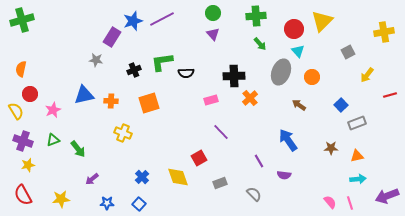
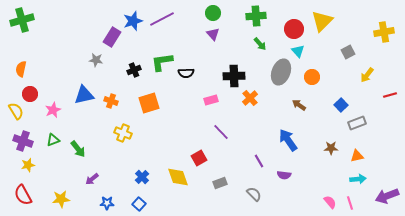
orange cross at (111, 101): rotated 16 degrees clockwise
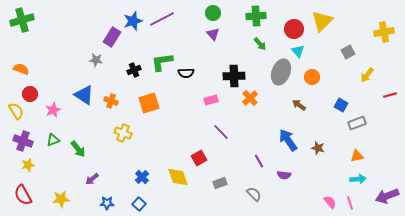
orange semicircle at (21, 69): rotated 98 degrees clockwise
blue triangle at (84, 95): rotated 45 degrees clockwise
blue square at (341, 105): rotated 16 degrees counterclockwise
brown star at (331, 148): moved 13 px left; rotated 16 degrees clockwise
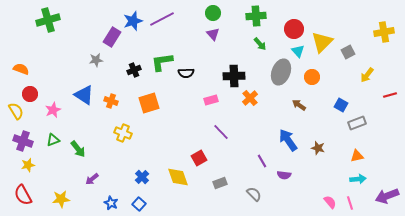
green cross at (22, 20): moved 26 px right
yellow triangle at (322, 21): moved 21 px down
gray star at (96, 60): rotated 16 degrees counterclockwise
purple line at (259, 161): moved 3 px right
blue star at (107, 203): moved 4 px right; rotated 24 degrees clockwise
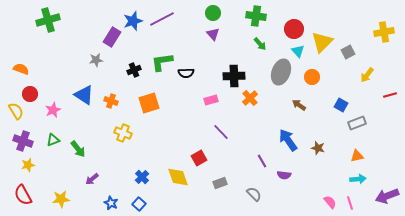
green cross at (256, 16): rotated 12 degrees clockwise
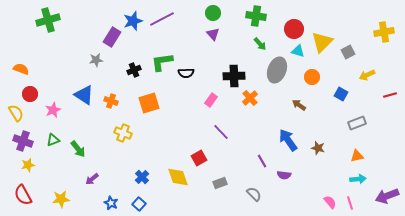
cyan triangle at (298, 51): rotated 32 degrees counterclockwise
gray ellipse at (281, 72): moved 4 px left, 2 px up
yellow arrow at (367, 75): rotated 28 degrees clockwise
pink rectangle at (211, 100): rotated 40 degrees counterclockwise
blue square at (341, 105): moved 11 px up
yellow semicircle at (16, 111): moved 2 px down
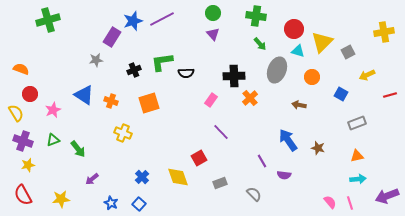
brown arrow at (299, 105): rotated 24 degrees counterclockwise
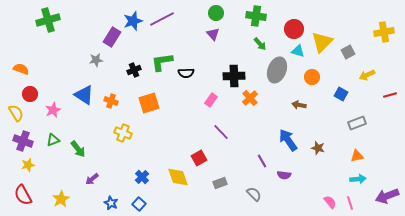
green circle at (213, 13): moved 3 px right
yellow star at (61, 199): rotated 24 degrees counterclockwise
